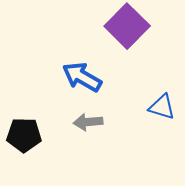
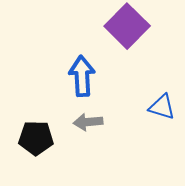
blue arrow: moved 1 px up; rotated 57 degrees clockwise
black pentagon: moved 12 px right, 3 px down
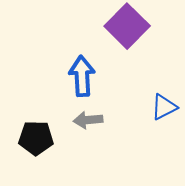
blue triangle: moved 2 px right; rotated 44 degrees counterclockwise
gray arrow: moved 2 px up
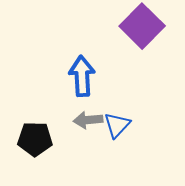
purple square: moved 15 px right
blue triangle: moved 47 px left, 18 px down; rotated 20 degrees counterclockwise
black pentagon: moved 1 px left, 1 px down
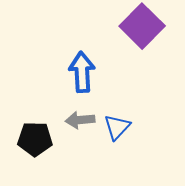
blue arrow: moved 4 px up
gray arrow: moved 8 px left
blue triangle: moved 2 px down
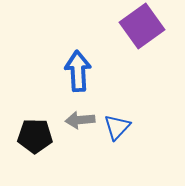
purple square: rotated 9 degrees clockwise
blue arrow: moved 4 px left, 1 px up
black pentagon: moved 3 px up
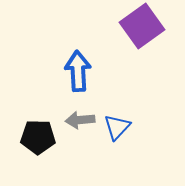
black pentagon: moved 3 px right, 1 px down
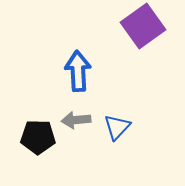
purple square: moved 1 px right
gray arrow: moved 4 px left
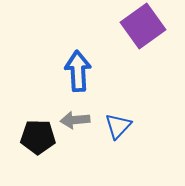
gray arrow: moved 1 px left
blue triangle: moved 1 px right, 1 px up
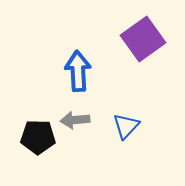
purple square: moved 13 px down
blue triangle: moved 8 px right
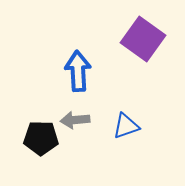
purple square: rotated 18 degrees counterclockwise
blue triangle: rotated 28 degrees clockwise
black pentagon: moved 3 px right, 1 px down
